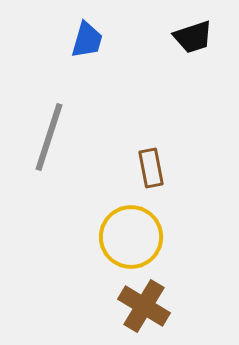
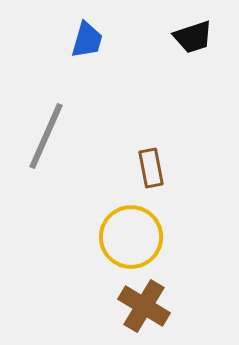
gray line: moved 3 px left, 1 px up; rotated 6 degrees clockwise
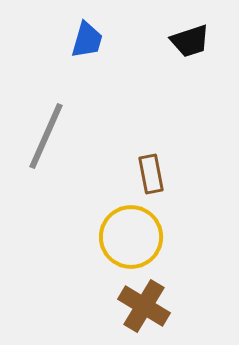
black trapezoid: moved 3 px left, 4 px down
brown rectangle: moved 6 px down
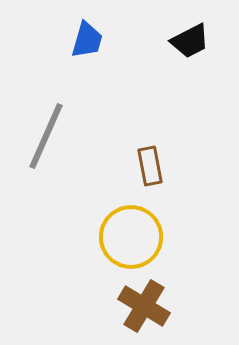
black trapezoid: rotated 9 degrees counterclockwise
brown rectangle: moved 1 px left, 8 px up
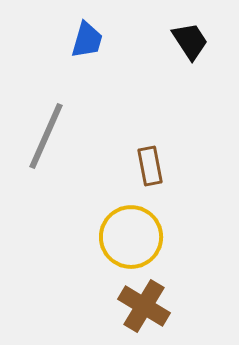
black trapezoid: rotated 96 degrees counterclockwise
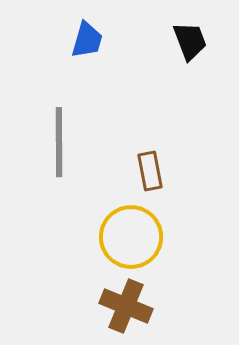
black trapezoid: rotated 12 degrees clockwise
gray line: moved 13 px right, 6 px down; rotated 24 degrees counterclockwise
brown rectangle: moved 5 px down
brown cross: moved 18 px left; rotated 9 degrees counterclockwise
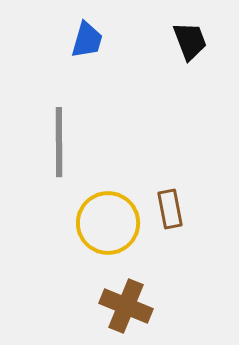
brown rectangle: moved 20 px right, 38 px down
yellow circle: moved 23 px left, 14 px up
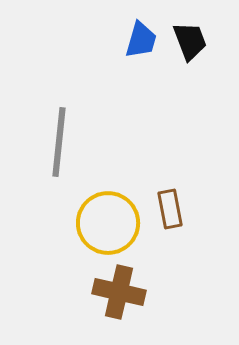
blue trapezoid: moved 54 px right
gray line: rotated 6 degrees clockwise
brown cross: moved 7 px left, 14 px up; rotated 9 degrees counterclockwise
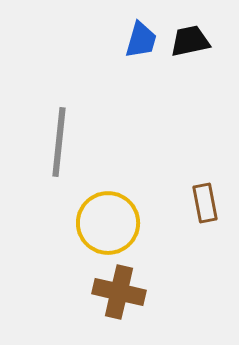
black trapezoid: rotated 81 degrees counterclockwise
brown rectangle: moved 35 px right, 6 px up
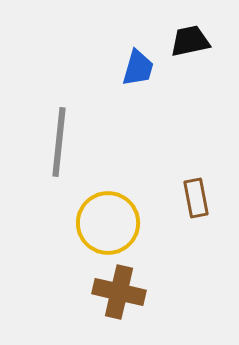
blue trapezoid: moved 3 px left, 28 px down
brown rectangle: moved 9 px left, 5 px up
